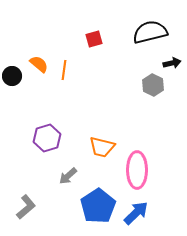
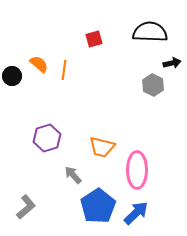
black semicircle: rotated 16 degrees clockwise
gray arrow: moved 5 px right, 1 px up; rotated 90 degrees clockwise
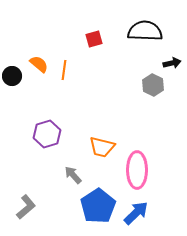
black semicircle: moved 5 px left, 1 px up
purple hexagon: moved 4 px up
